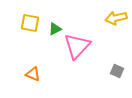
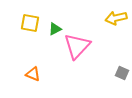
gray square: moved 5 px right, 2 px down
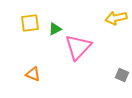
yellow square: rotated 18 degrees counterclockwise
pink triangle: moved 1 px right, 1 px down
gray square: moved 2 px down
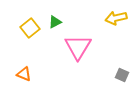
yellow square: moved 5 px down; rotated 30 degrees counterclockwise
green triangle: moved 7 px up
pink triangle: rotated 12 degrees counterclockwise
orange triangle: moved 9 px left
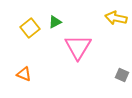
yellow arrow: rotated 25 degrees clockwise
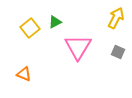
yellow arrow: rotated 105 degrees clockwise
gray square: moved 4 px left, 23 px up
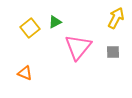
pink triangle: rotated 8 degrees clockwise
gray square: moved 5 px left; rotated 24 degrees counterclockwise
orange triangle: moved 1 px right, 1 px up
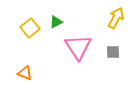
green triangle: moved 1 px right
pink triangle: rotated 12 degrees counterclockwise
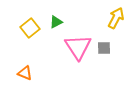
gray square: moved 9 px left, 4 px up
